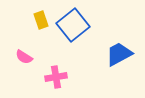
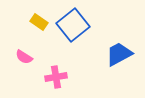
yellow rectangle: moved 2 px left, 2 px down; rotated 36 degrees counterclockwise
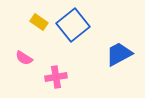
pink semicircle: moved 1 px down
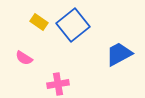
pink cross: moved 2 px right, 7 px down
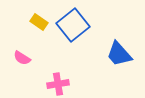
blue trapezoid: rotated 104 degrees counterclockwise
pink semicircle: moved 2 px left
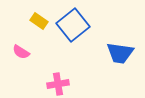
yellow rectangle: moved 1 px up
blue trapezoid: moved 1 px right, 1 px up; rotated 40 degrees counterclockwise
pink semicircle: moved 1 px left, 6 px up
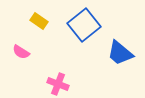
blue square: moved 11 px right
blue trapezoid: rotated 32 degrees clockwise
pink cross: rotated 30 degrees clockwise
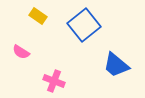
yellow rectangle: moved 1 px left, 5 px up
blue trapezoid: moved 4 px left, 12 px down
pink cross: moved 4 px left, 3 px up
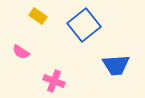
blue trapezoid: rotated 44 degrees counterclockwise
